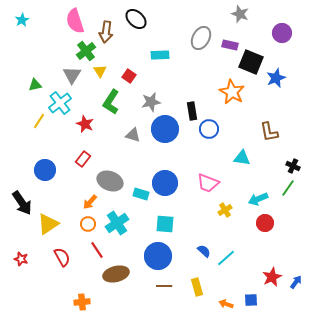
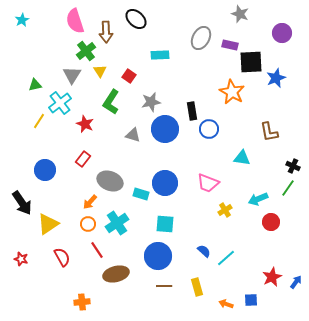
brown arrow at (106, 32): rotated 10 degrees counterclockwise
black square at (251, 62): rotated 25 degrees counterclockwise
red circle at (265, 223): moved 6 px right, 1 px up
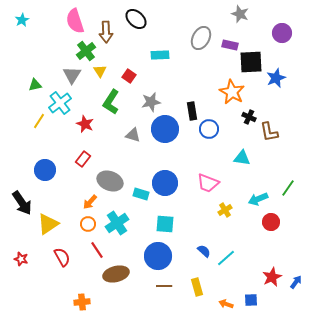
black cross at (293, 166): moved 44 px left, 49 px up
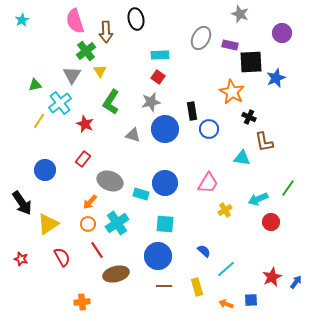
black ellipse at (136, 19): rotated 35 degrees clockwise
red square at (129, 76): moved 29 px right, 1 px down
brown L-shape at (269, 132): moved 5 px left, 10 px down
pink trapezoid at (208, 183): rotated 80 degrees counterclockwise
cyan line at (226, 258): moved 11 px down
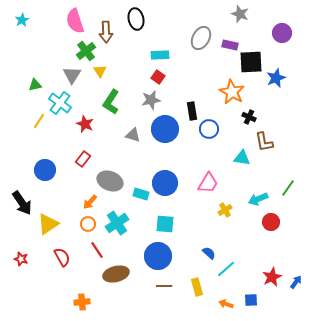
gray star at (151, 102): moved 2 px up
cyan cross at (60, 103): rotated 15 degrees counterclockwise
blue semicircle at (204, 251): moved 5 px right, 2 px down
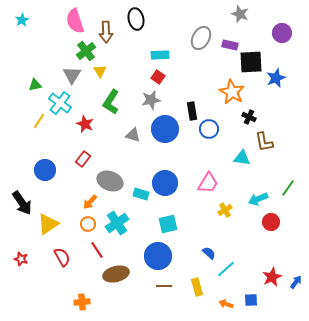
cyan square at (165, 224): moved 3 px right; rotated 18 degrees counterclockwise
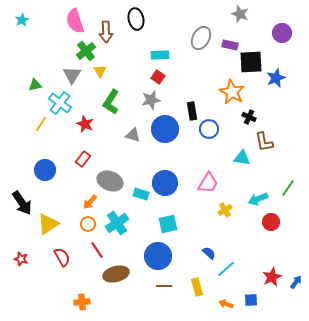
yellow line at (39, 121): moved 2 px right, 3 px down
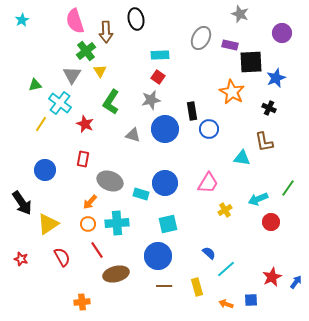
black cross at (249, 117): moved 20 px right, 9 px up
red rectangle at (83, 159): rotated 28 degrees counterclockwise
cyan cross at (117, 223): rotated 30 degrees clockwise
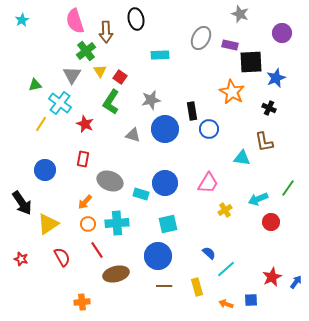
red square at (158, 77): moved 38 px left
orange arrow at (90, 202): moved 5 px left
